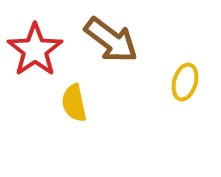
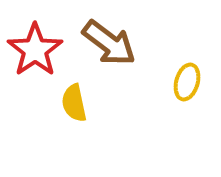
brown arrow: moved 2 px left, 3 px down
yellow ellipse: moved 2 px right
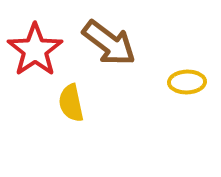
yellow ellipse: rotated 72 degrees clockwise
yellow semicircle: moved 3 px left
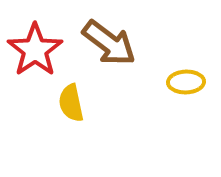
yellow ellipse: moved 1 px left
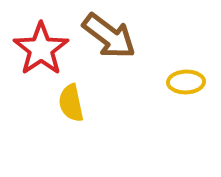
brown arrow: moved 7 px up
red star: moved 6 px right, 1 px up
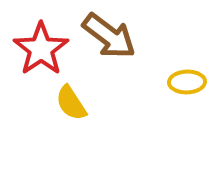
yellow ellipse: moved 1 px right
yellow semicircle: rotated 21 degrees counterclockwise
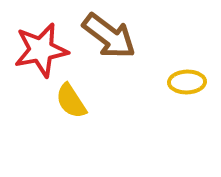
red star: moved 1 px down; rotated 24 degrees clockwise
yellow semicircle: moved 2 px up
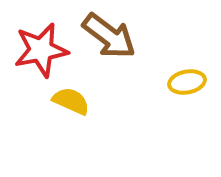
yellow ellipse: rotated 9 degrees counterclockwise
yellow semicircle: rotated 147 degrees clockwise
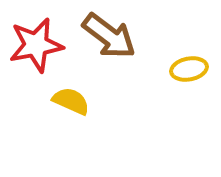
red star: moved 5 px left, 5 px up
yellow ellipse: moved 2 px right, 13 px up
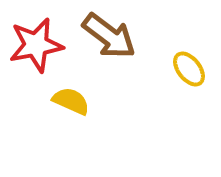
yellow ellipse: rotated 63 degrees clockwise
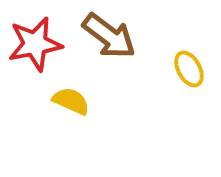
red star: moved 1 px left, 1 px up
yellow ellipse: rotated 9 degrees clockwise
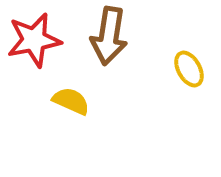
brown arrow: rotated 62 degrees clockwise
red star: moved 1 px left, 4 px up
